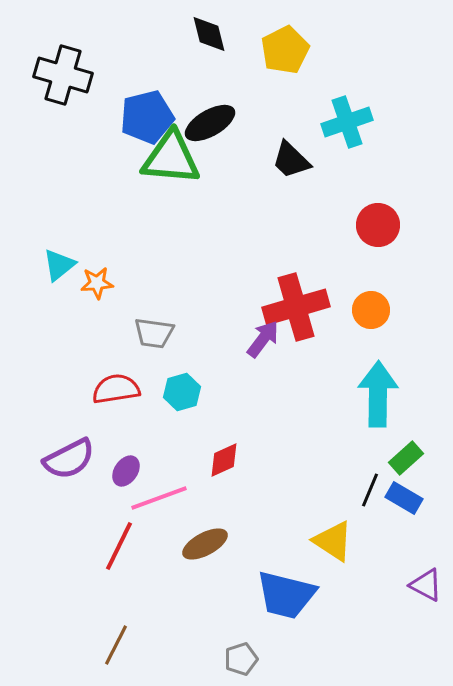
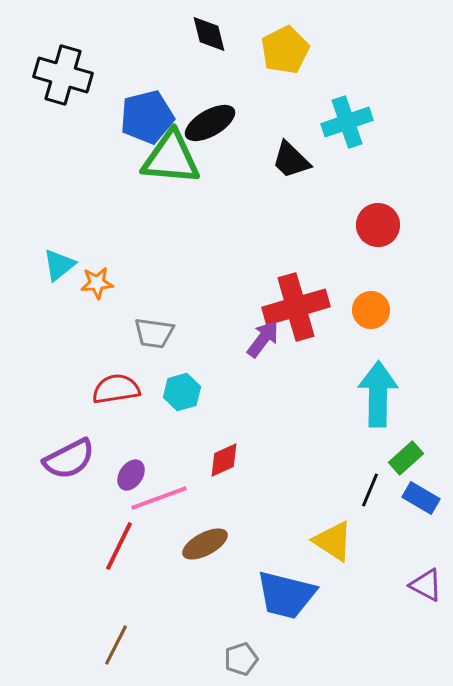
purple ellipse: moved 5 px right, 4 px down
blue rectangle: moved 17 px right
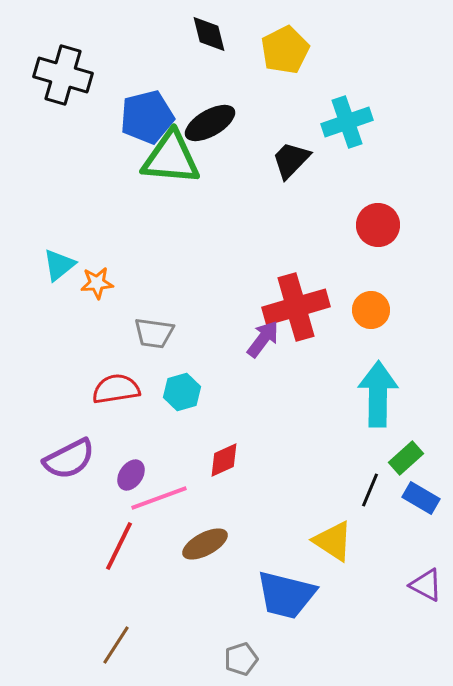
black trapezoid: rotated 90 degrees clockwise
brown line: rotated 6 degrees clockwise
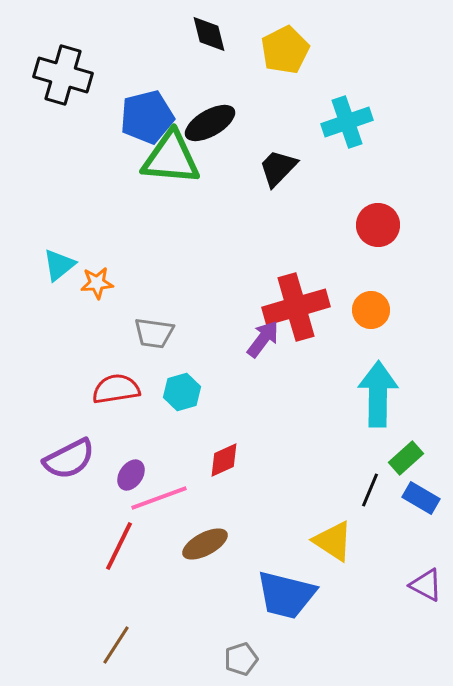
black trapezoid: moved 13 px left, 8 px down
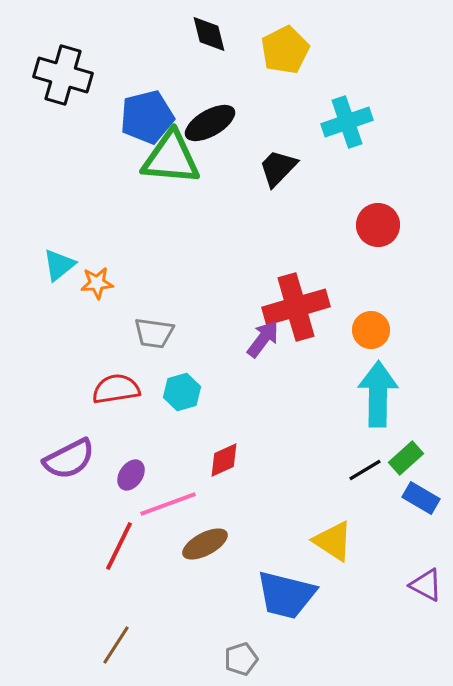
orange circle: moved 20 px down
black line: moved 5 px left, 20 px up; rotated 36 degrees clockwise
pink line: moved 9 px right, 6 px down
